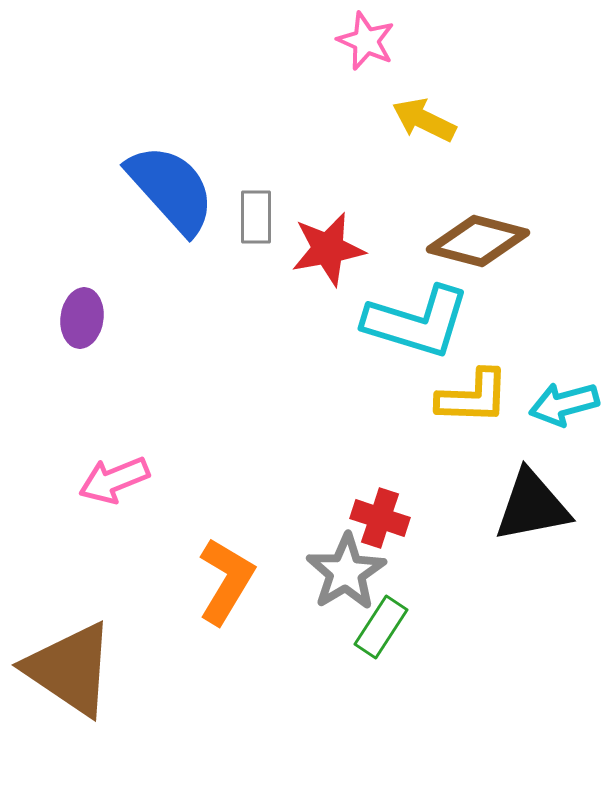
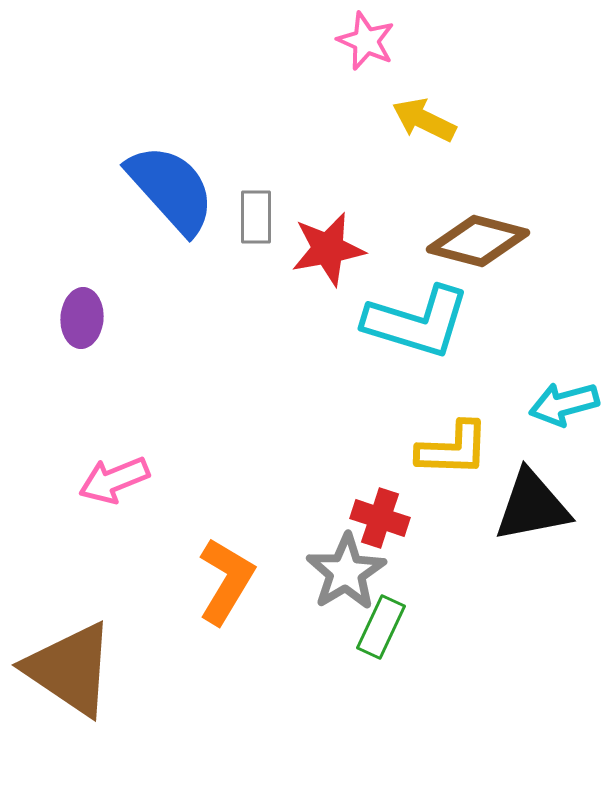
purple ellipse: rotated 4 degrees counterclockwise
yellow L-shape: moved 20 px left, 52 px down
green rectangle: rotated 8 degrees counterclockwise
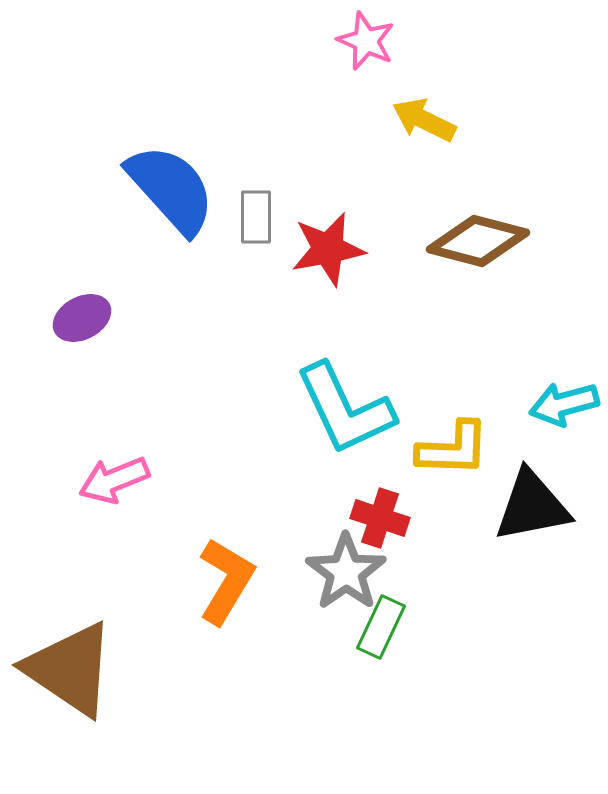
purple ellipse: rotated 58 degrees clockwise
cyan L-shape: moved 72 px left, 87 px down; rotated 48 degrees clockwise
gray star: rotated 4 degrees counterclockwise
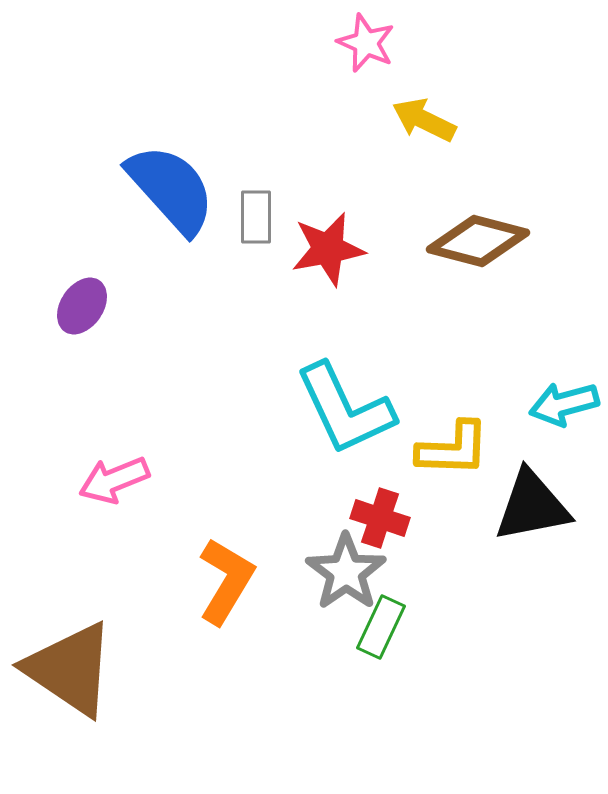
pink star: moved 2 px down
purple ellipse: moved 12 px up; rotated 28 degrees counterclockwise
